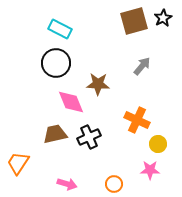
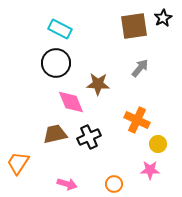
brown square: moved 5 px down; rotated 8 degrees clockwise
gray arrow: moved 2 px left, 2 px down
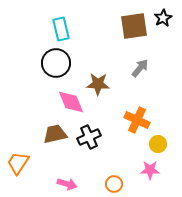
cyan rectangle: moved 1 px right; rotated 50 degrees clockwise
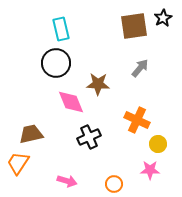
brown trapezoid: moved 24 px left
pink arrow: moved 3 px up
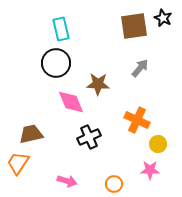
black star: rotated 18 degrees counterclockwise
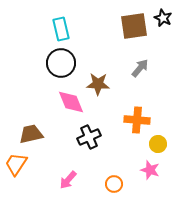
black circle: moved 5 px right
orange cross: rotated 20 degrees counterclockwise
orange trapezoid: moved 2 px left, 1 px down
pink star: rotated 18 degrees clockwise
pink arrow: moved 1 px right, 1 px up; rotated 114 degrees clockwise
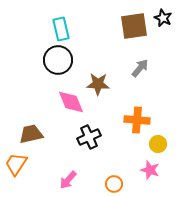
black circle: moved 3 px left, 3 px up
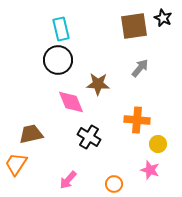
black cross: rotated 35 degrees counterclockwise
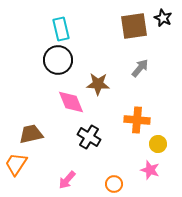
pink arrow: moved 1 px left
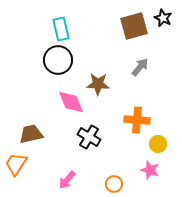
brown square: rotated 8 degrees counterclockwise
gray arrow: moved 1 px up
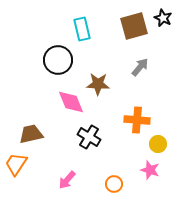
cyan rectangle: moved 21 px right
